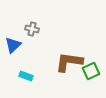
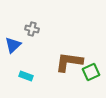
green square: moved 1 px down
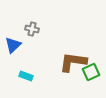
brown L-shape: moved 4 px right
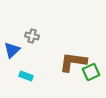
gray cross: moved 7 px down
blue triangle: moved 1 px left, 5 px down
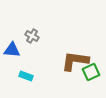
gray cross: rotated 16 degrees clockwise
blue triangle: rotated 48 degrees clockwise
brown L-shape: moved 2 px right, 1 px up
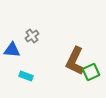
gray cross: rotated 24 degrees clockwise
brown L-shape: rotated 72 degrees counterclockwise
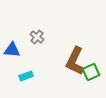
gray cross: moved 5 px right, 1 px down; rotated 16 degrees counterclockwise
cyan rectangle: rotated 40 degrees counterclockwise
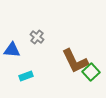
brown L-shape: rotated 52 degrees counterclockwise
green square: rotated 18 degrees counterclockwise
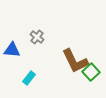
cyan rectangle: moved 3 px right, 2 px down; rotated 32 degrees counterclockwise
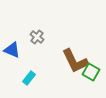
blue triangle: rotated 18 degrees clockwise
green square: rotated 18 degrees counterclockwise
